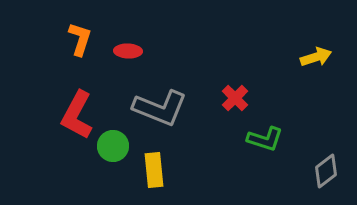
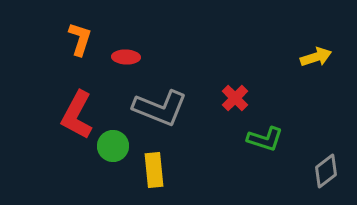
red ellipse: moved 2 px left, 6 px down
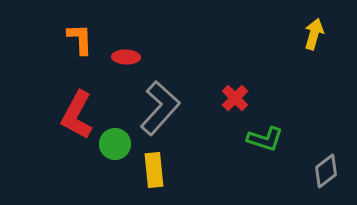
orange L-shape: rotated 20 degrees counterclockwise
yellow arrow: moved 2 px left, 23 px up; rotated 56 degrees counterclockwise
gray L-shape: rotated 70 degrees counterclockwise
green circle: moved 2 px right, 2 px up
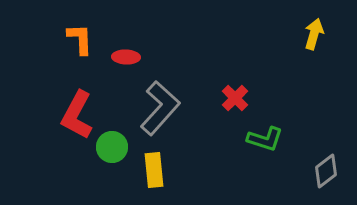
green circle: moved 3 px left, 3 px down
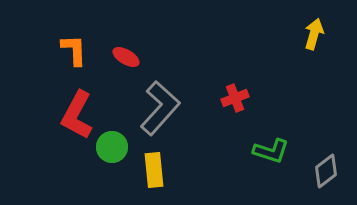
orange L-shape: moved 6 px left, 11 px down
red ellipse: rotated 28 degrees clockwise
red cross: rotated 24 degrees clockwise
green L-shape: moved 6 px right, 12 px down
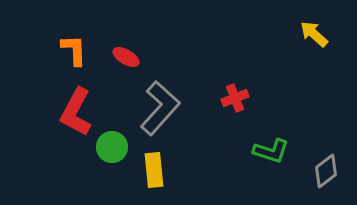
yellow arrow: rotated 64 degrees counterclockwise
red L-shape: moved 1 px left, 3 px up
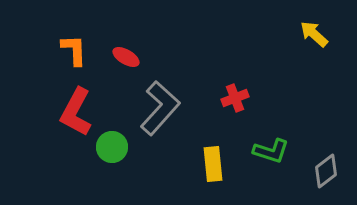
yellow rectangle: moved 59 px right, 6 px up
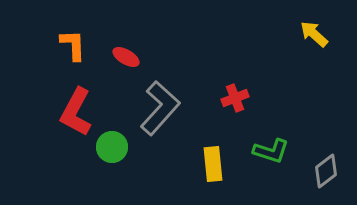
orange L-shape: moved 1 px left, 5 px up
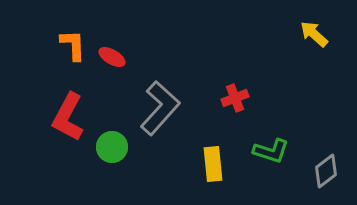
red ellipse: moved 14 px left
red L-shape: moved 8 px left, 5 px down
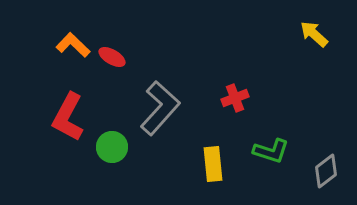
orange L-shape: rotated 44 degrees counterclockwise
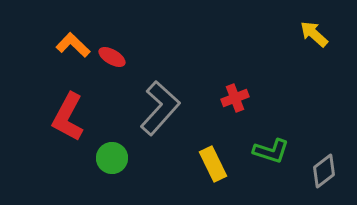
green circle: moved 11 px down
yellow rectangle: rotated 20 degrees counterclockwise
gray diamond: moved 2 px left
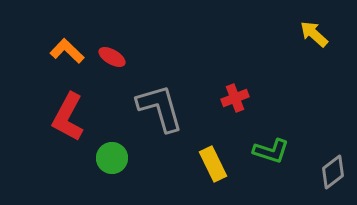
orange L-shape: moved 6 px left, 6 px down
gray L-shape: rotated 58 degrees counterclockwise
gray diamond: moved 9 px right, 1 px down
